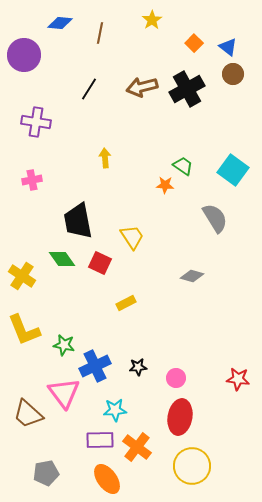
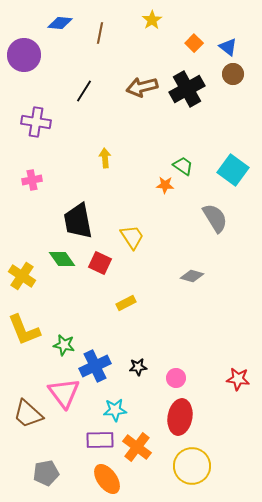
black line: moved 5 px left, 2 px down
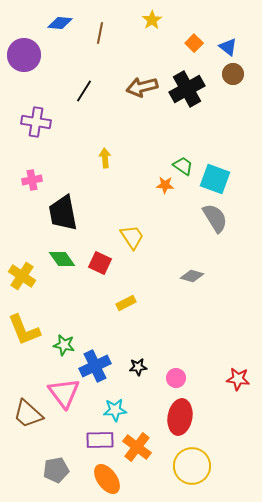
cyan square: moved 18 px left, 9 px down; rotated 16 degrees counterclockwise
black trapezoid: moved 15 px left, 8 px up
gray pentagon: moved 10 px right, 3 px up
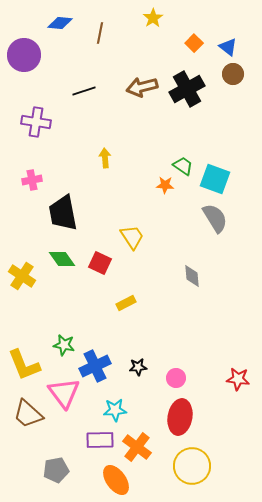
yellow star: moved 1 px right, 2 px up
black line: rotated 40 degrees clockwise
gray diamond: rotated 70 degrees clockwise
yellow L-shape: moved 35 px down
orange ellipse: moved 9 px right, 1 px down
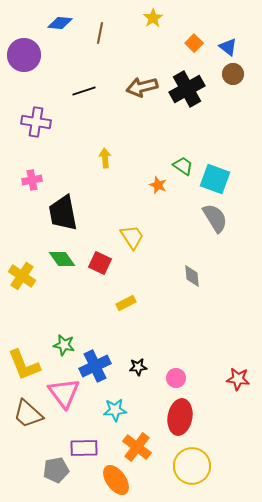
orange star: moved 7 px left; rotated 18 degrees clockwise
purple rectangle: moved 16 px left, 8 px down
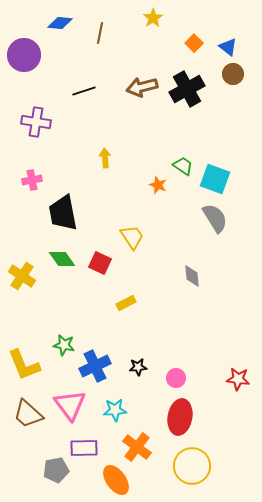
pink triangle: moved 6 px right, 12 px down
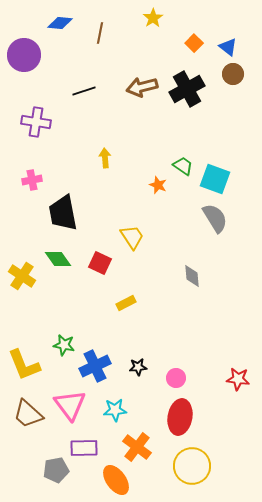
green diamond: moved 4 px left
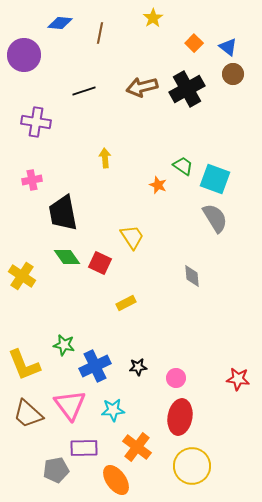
green diamond: moved 9 px right, 2 px up
cyan star: moved 2 px left
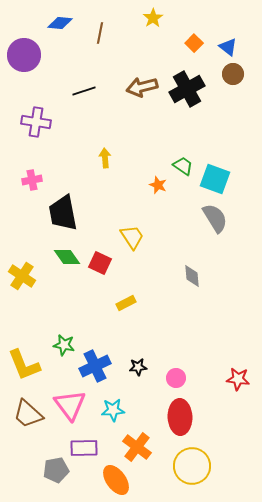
red ellipse: rotated 12 degrees counterclockwise
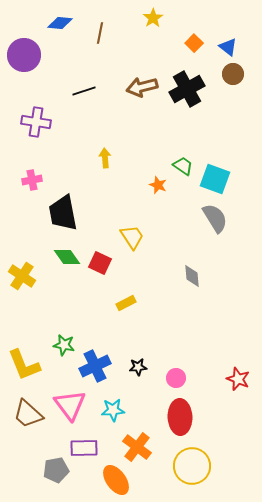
red star: rotated 15 degrees clockwise
